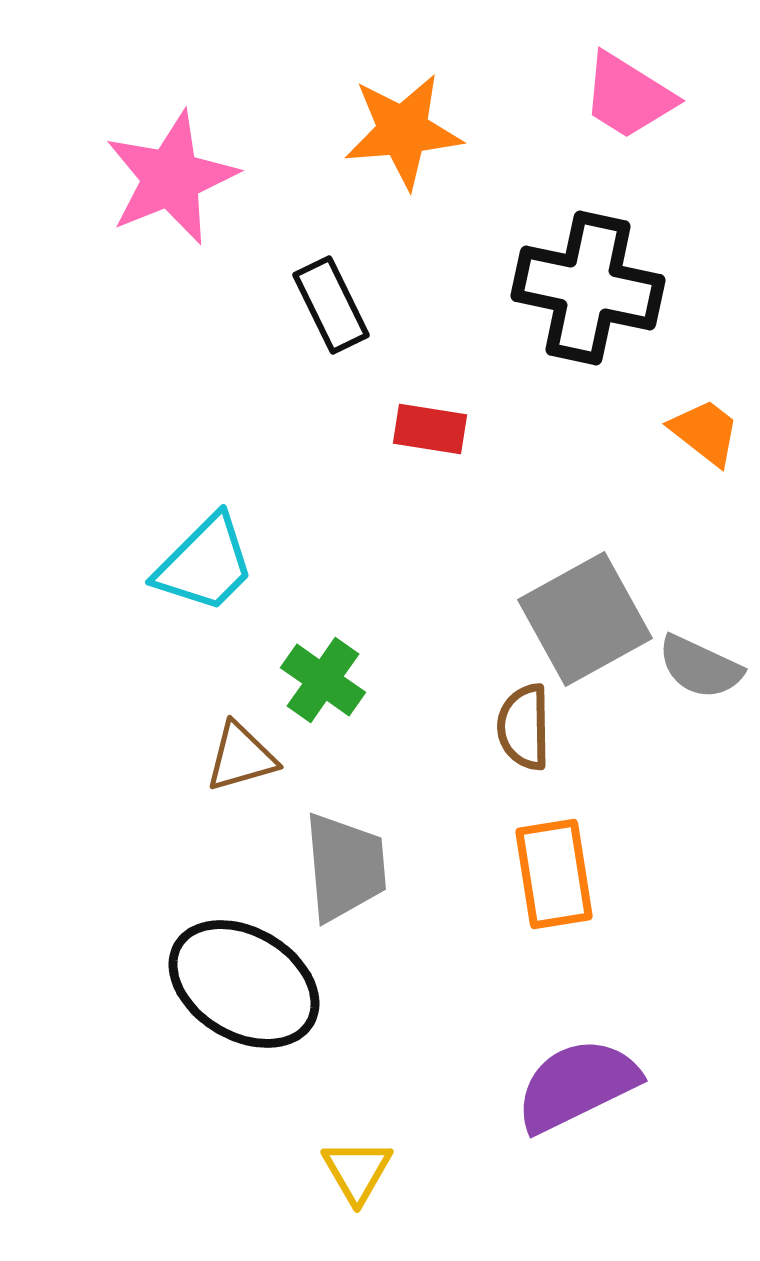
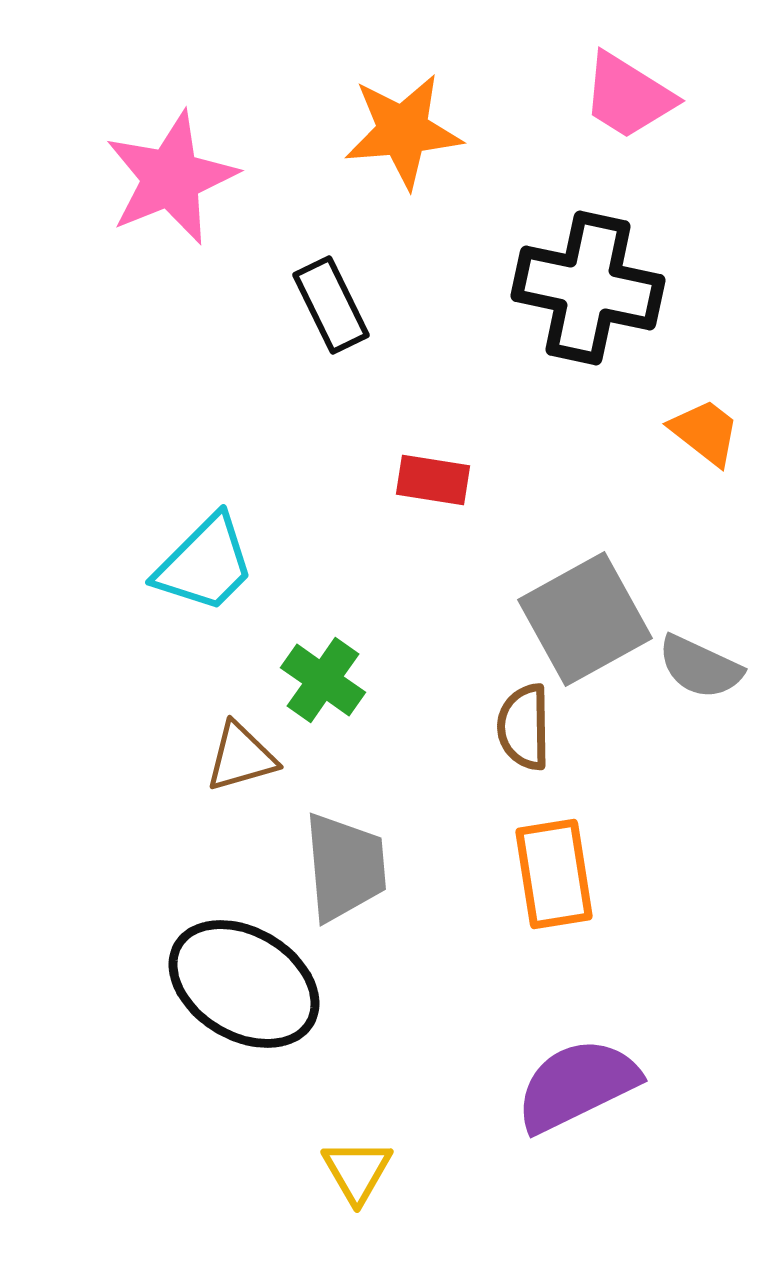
red rectangle: moved 3 px right, 51 px down
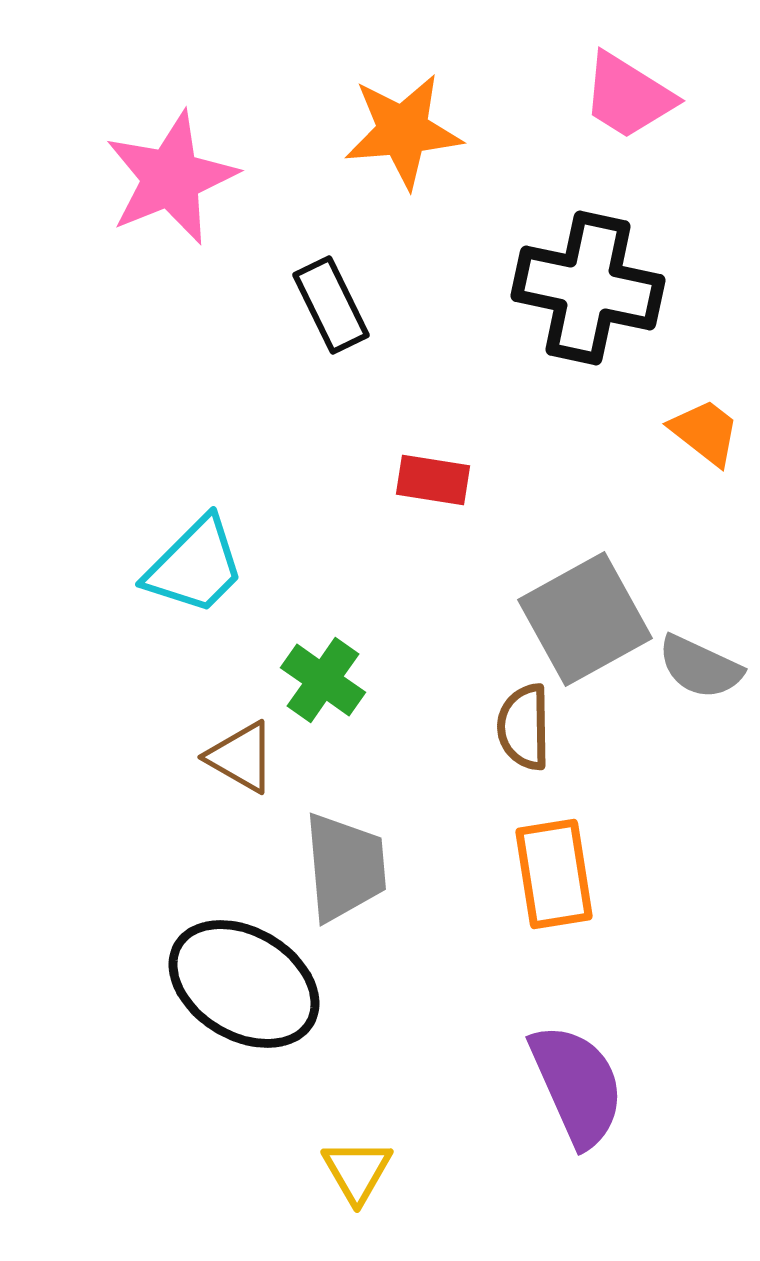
cyan trapezoid: moved 10 px left, 2 px down
brown triangle: rotated 46 degrees clockwise
purple semicircle: rotated 92 degrees clockwise
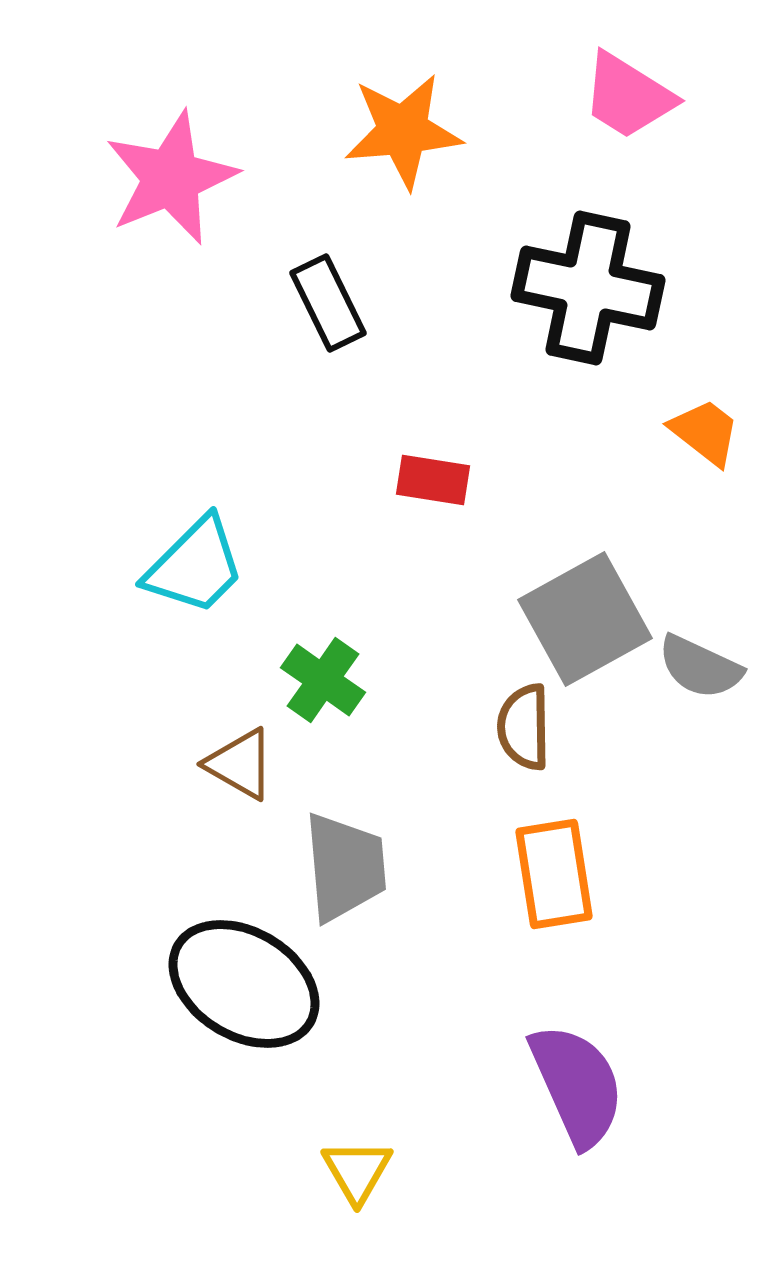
black rectangle: moved 3 px left, 2 px up
brown triangle: moved 1 px left, 7 px down
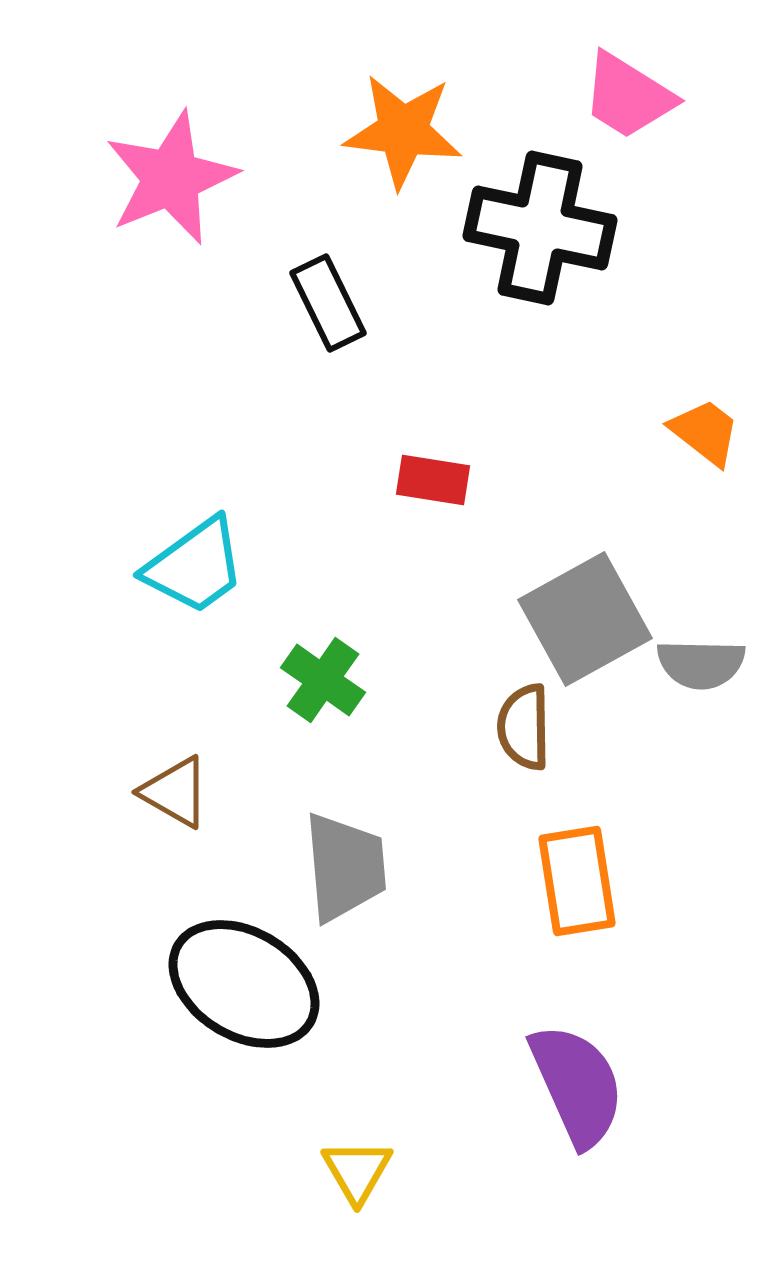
orange star: rotated 12 degrees clockwise
black cross: moved 48 px left, 60 px up
cyan trapezoid: rotated 9 degrees clockwise
gray semicircle: moved 1 px right, 3 px up; rotated 24 degrees counterclockwise
brown triangle: moved 65 px left, 28 px down
orange rectangle: moved 23 px right, 7 px down
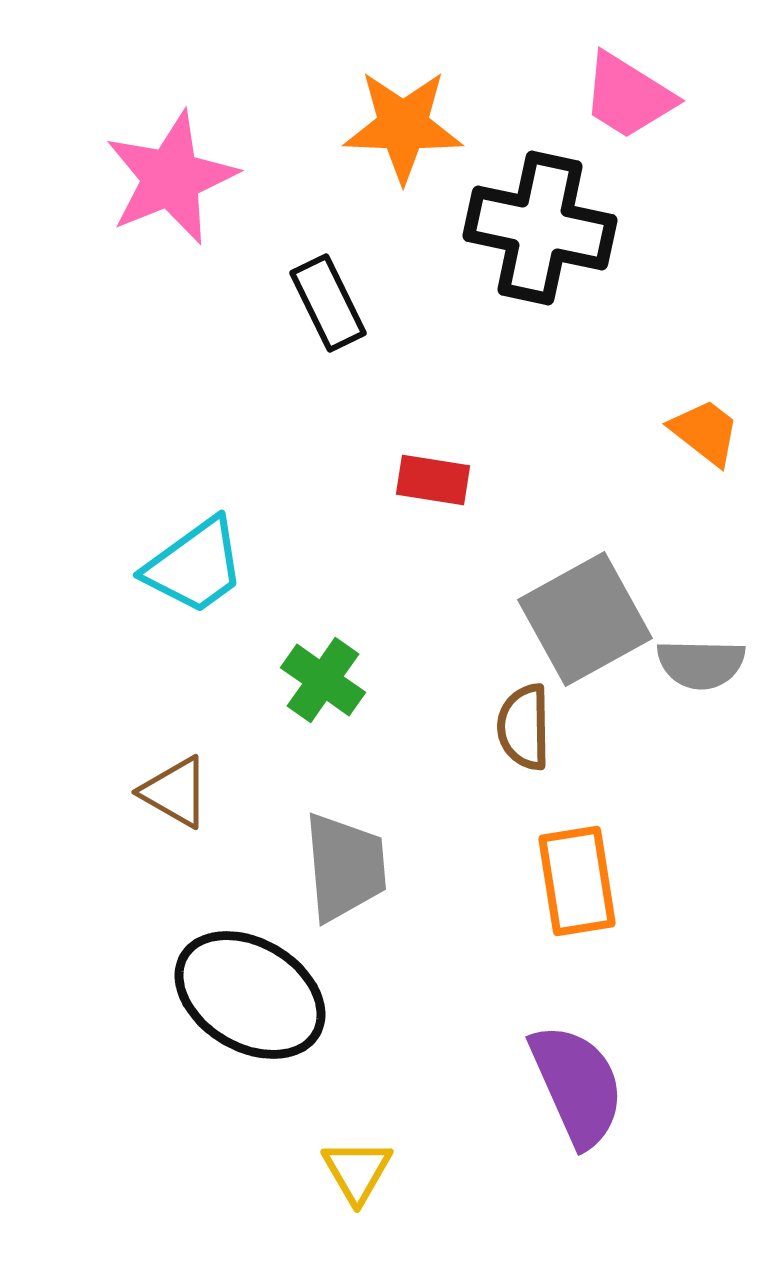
orange star: moved 5 px up; rotated 5 degrees counterclockwise
black ellipse: moved 6 px right, 11 px down
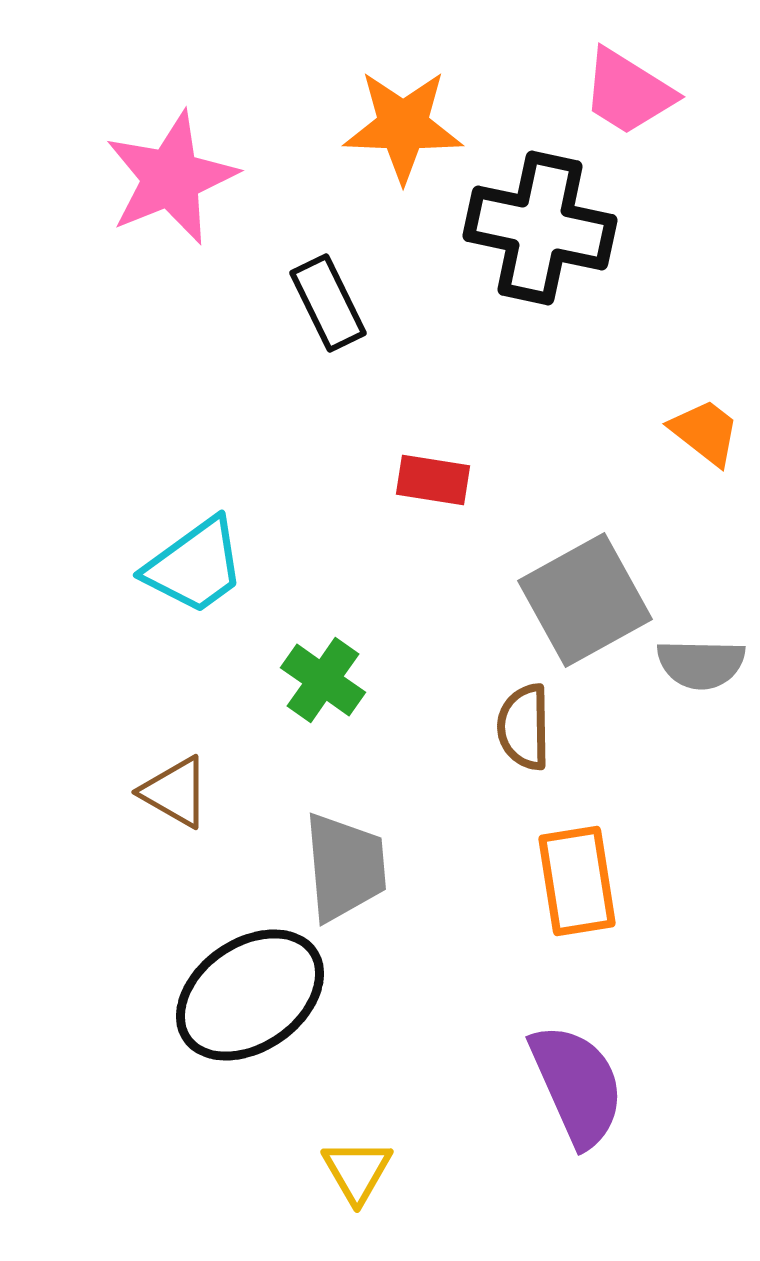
pink trapezoid: moved 4 px up
gray square: moved 19 px up
black ellipse: rotated 66 degrees counterclockwise
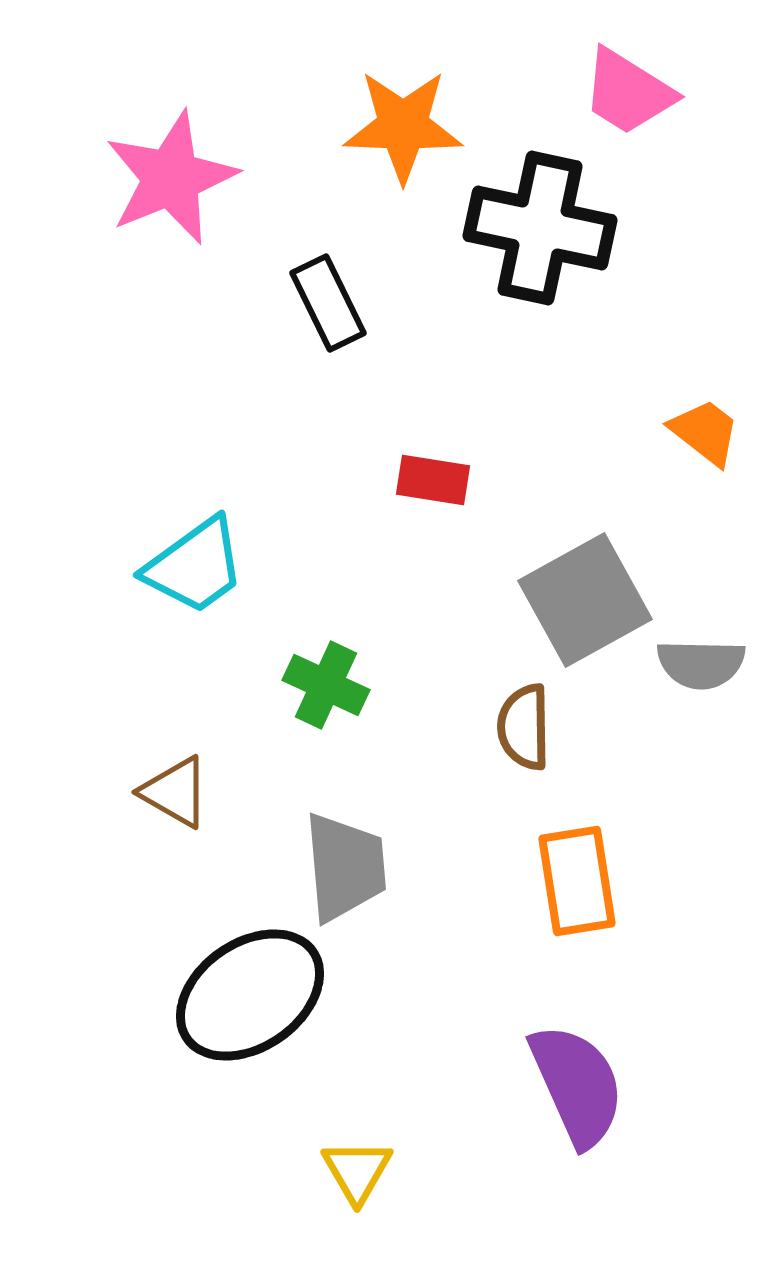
green cross: moved 3 px right, 5 px down; rotated 10 degrees counterclockwise
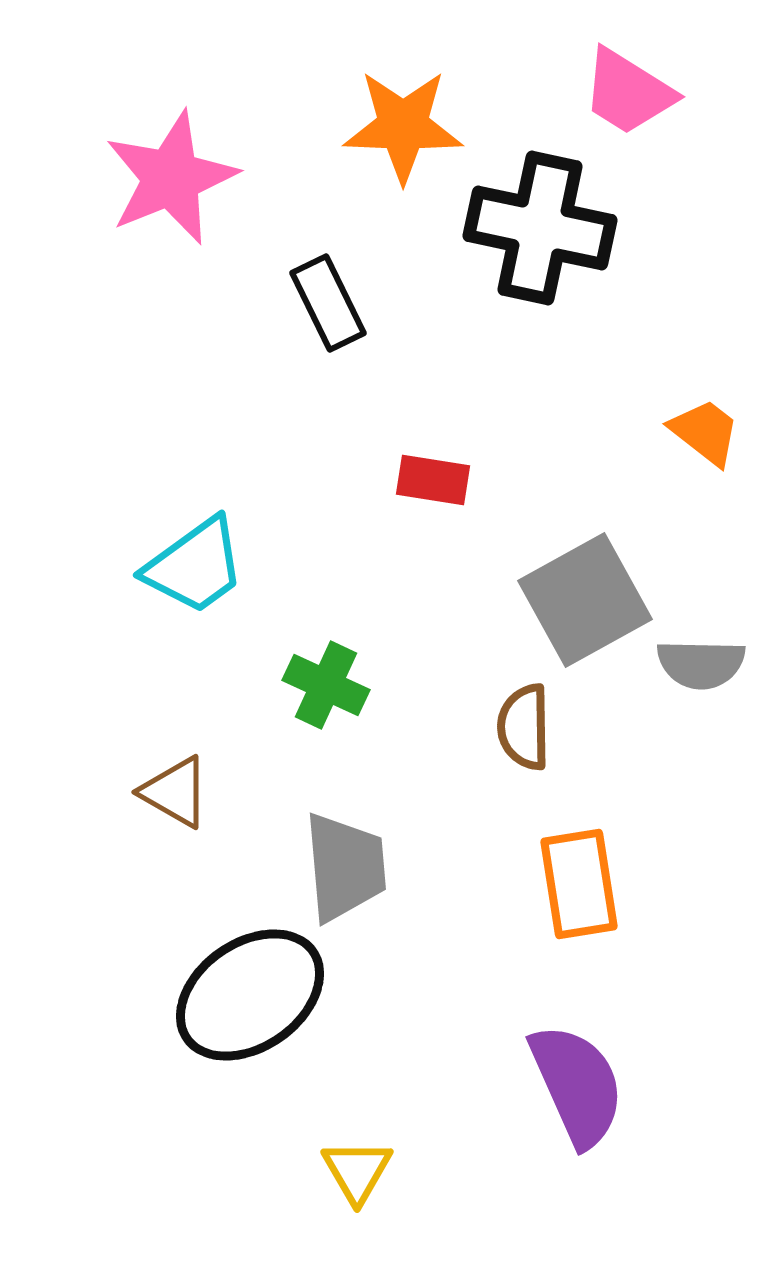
orange rectangle: moved 2 px right, 3 px down
